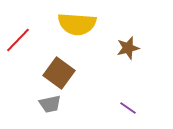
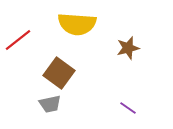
red line: rotated 8 degrees clockwise
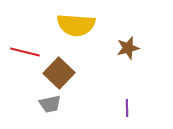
yellow semicircle: moved 1 px left, 1 px down
red line: moved 7 px right, 12 px down; rotated 52 degrees clockwise
brown square: rotated 8 degrees clockwise
purple line: moved 1 px left; rotated 54 degrees clockwise
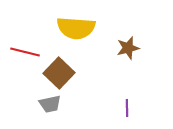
yellow semicircle: moved 3 px down
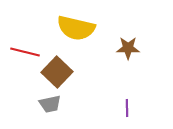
yellow semicircle: rotated 9 degrees clockwise
brown star: rotated 15 degrees clockwise
brown square: moved 2 px left, 1 px up
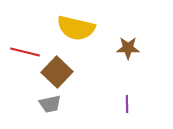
purple line: moved 4 px up
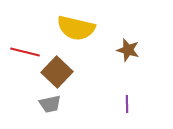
brown star: moved 2 px down; rotated 15 degrees clockwise
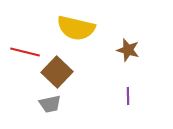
purple line: moved 1 px right, 8 px up
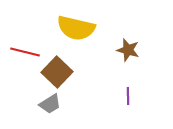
gray trapezoid: rotated 20 degrees counterclockwise
